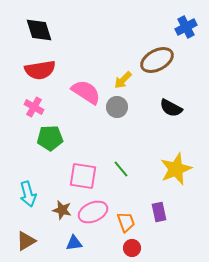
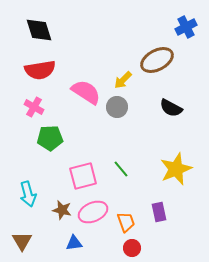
pink square: rotated 24 degrees counterclockwise
brown triangle: moved 4 px left; rotated 30 degrees counterclockwise
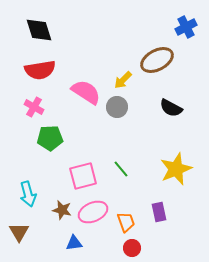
brown triangle: moved 3 px left, 9 px up
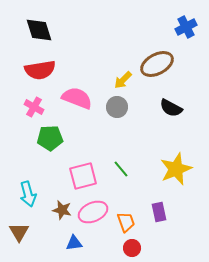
brown ellipse: moved 4 px down
pink semicircle: moved 9 px left, 6 px down; rotated 12 degrees counterclockwise
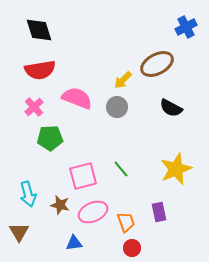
pink cross: rotated 18 degrees clockwise
brown star: moved 2 px left, 5 px up
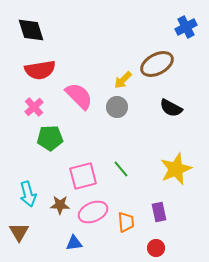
black diamond: moved 8 px left
pink semicircle: moved 2 px right, 2 px up; rotated 24 degrees clockwise
brown star: rotated 12 degrees counterclockwise
orange trapezoid: rotated 15 degrees clockwise
red circle: moved 24 px right
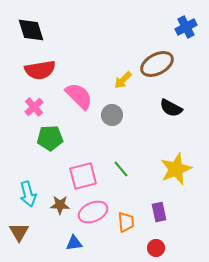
gray circle: moved 5 px left, 8 px down
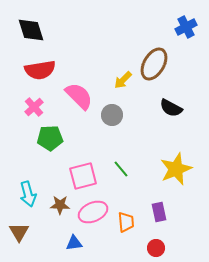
brown ellipse: moved 3 px left; rotated 32 degrees counterclockwise
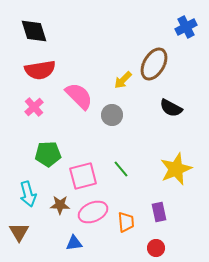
black diamond: moved 3 px right, 1 px down
green pentagon: moved 2 px left, 16 px down
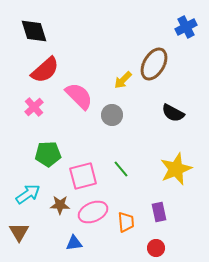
red semicircle: moved 5 px right; rotated 32 degrees counterclockwise
black semicircle: moved 2 px right, 5 px down
cyan arrow: rotated 110 degrees counterclockwise
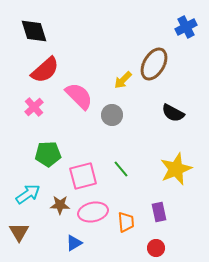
pink ellipse: rotated 12 degrees clockwise
blue triangle: rotated 24 degrees counterclockwise
